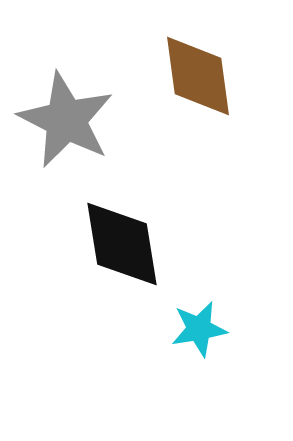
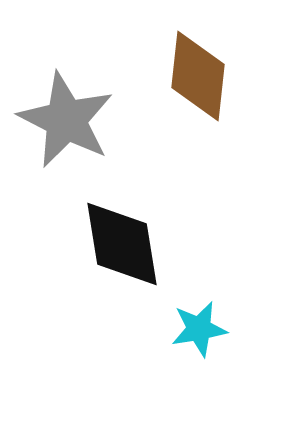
brown diamond: rotated 14 degrees clockwise
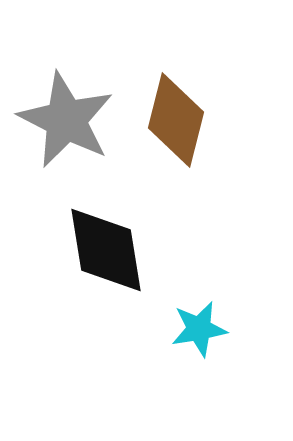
brown diamond: moved 22 px left, 44 px down; rotated 8 degrees clockwise
black diamond: moved 16 px left, 6 px down
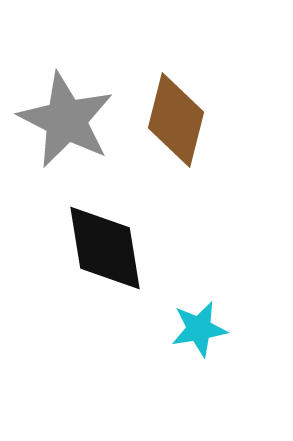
black diamond: moved 1 px left, 2 px up
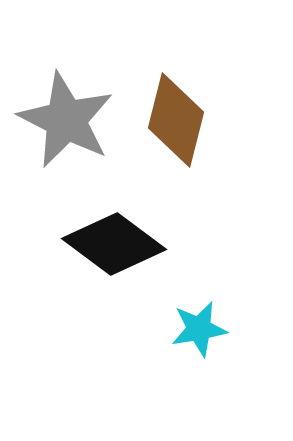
black diamond: moved 9 px right, 4 px up; rotated 44 degrees counterclockwise
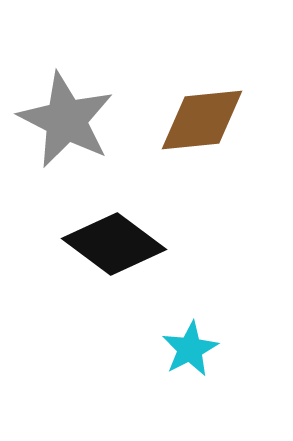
brown diamond: moved 26 px right; rotated 70 degrees clockwise
cyan star: moved 9 px left, 20 px down; rotated 18 degrees counterclockwise
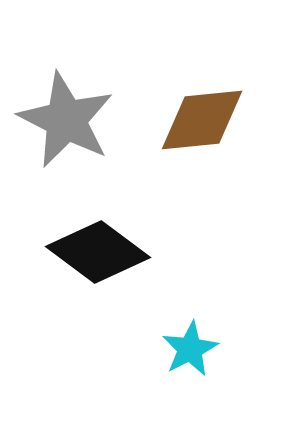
black diamond: moved 16 px left, 8 px down
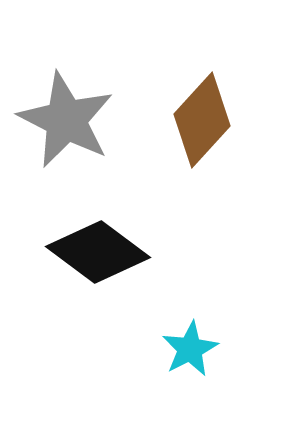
brown diamond: rotated 42 degrees counterclockwise
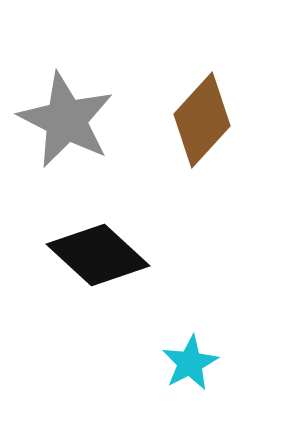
black diamond: moved 3 px down; rotated 6 degrees clockwise
cyan star: moved 14 px down
